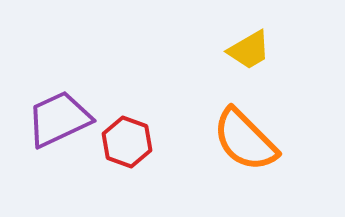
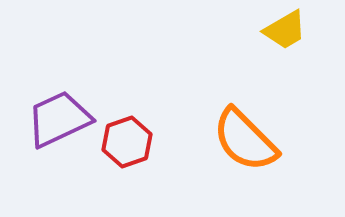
yellow trapezoid: moved 36 px right, 20 px up
red hexagon: rotated 21 degrees clockwise
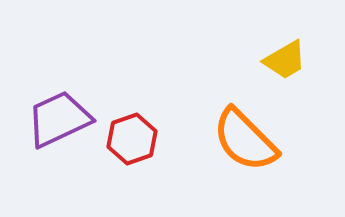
yellow trapezoid: moved 30 px down
red hexagon: moved 5 px right, 3 px up
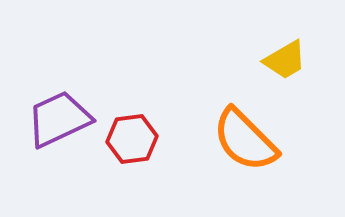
red hexagon: rotated 12 degrees clockwise
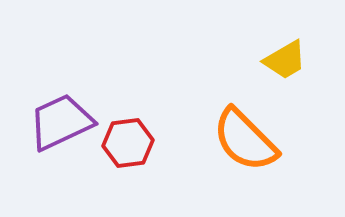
purple trapezoid: moved 2 px right, 3 px down
red hexagon: moved 4 px left, 4 px down
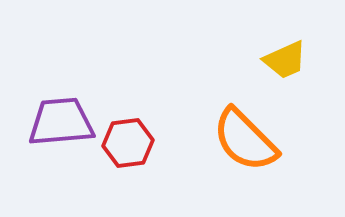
yellow trapezoid: rotated 6 degrees clockwise
purple trapezoid: rotated 20 degrees clockwise
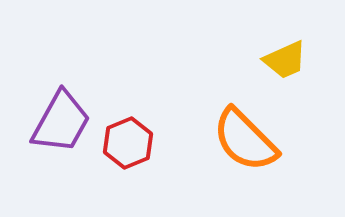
purple trapezoid: rotated 124 degrees clockwise
red hexagon: rotated 15 degrees counterclockwise
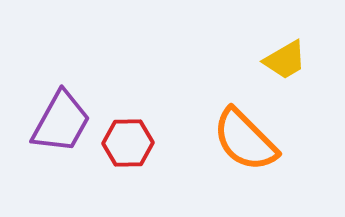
yellow trapezoid: rotated 6 degrees counterclockwise
red hexagon: rotated 21 degrees clockwise
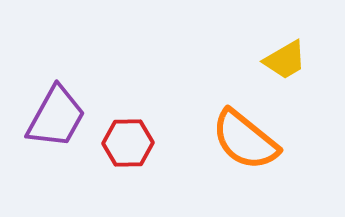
purple trapezoid: moved 5 px left, 5 px up
orange semicircle: rotated 6 degrees counterclockwise
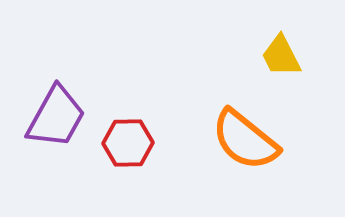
yellow trapezoid: moved 4 px left, 4 px up; rotated 93 degrees clockwise
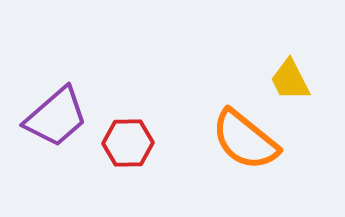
yellow trapezoid: moved 9 px right, 24 px down
purple trapezoid: rotated 20 degrees clockwise
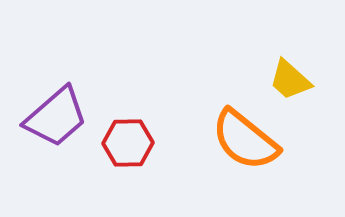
yellow trapezoid: rotated 21 degrees counterclockwise
